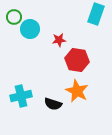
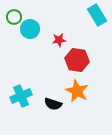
cyan rectangle: moved 1 px right, 1 px down; rotated 50 degrees counterclockwise
cyan cross: rotated 10 degrees counterclockwise
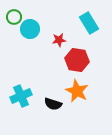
cyan rectangle: moved 8 px left, 8 px down
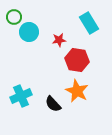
cyan circle: moved 1 px left, 3 px down
black semicircle: rotated 30 degrees clockwise
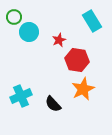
cyan rectangle: moved 3 px right, 2 px up
red star: rotated 16 degrees counterclockwise
orange star: moved 6 px right, 2 px up; rotated 20 degrees clockwise
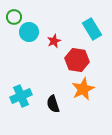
cyan rectangle: moved 8 px down
red star: moved 5 px left, 1 px down
black semicircle: rotated 24 degrees clockwise
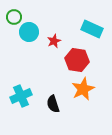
cyan rectangle: rotated 35 degrees counterclockwise
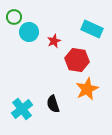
orange star: moved 4 px right
cyan cross: moved 1 px right, 13 px down; rotated 15 degrees counterclockwise
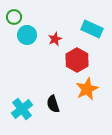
cyan circle: moved 2 px left, 3 px down
red star: moved 1 px right, 2 px up
red hexagon: rotated 20 degrees clockwise
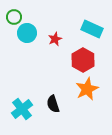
cyan circle: moved 2 px up
red hexagon: moved 6 px right
